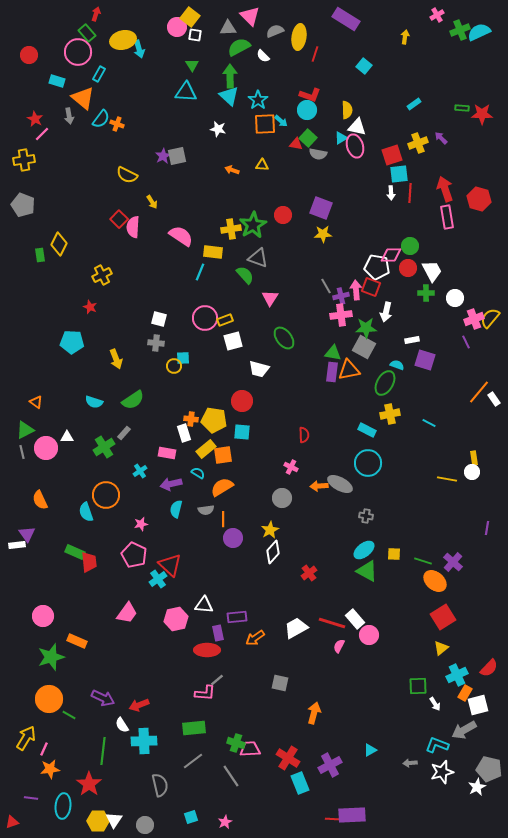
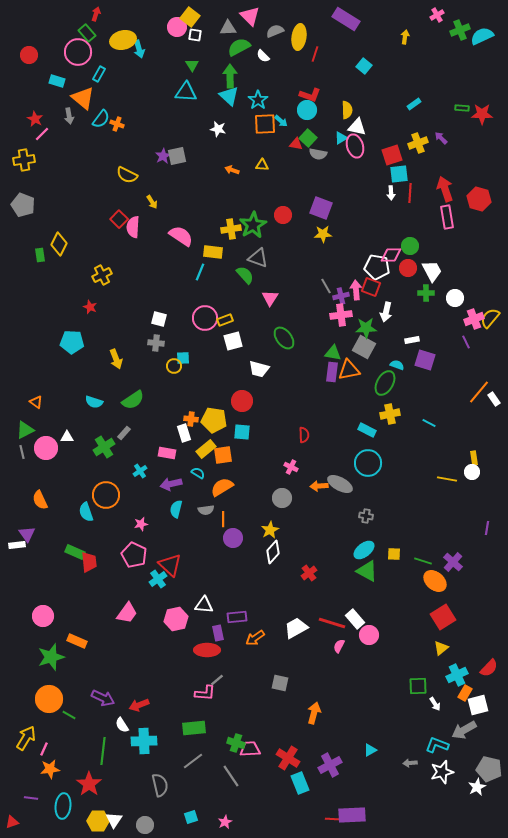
cyan semicircle at (479, 32): moved 3 px right, 4 px down
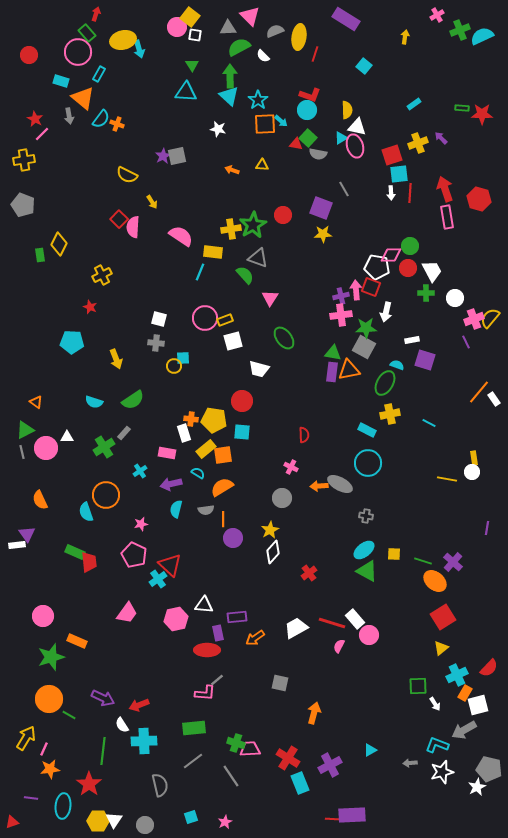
cyan rectangle at (57, 81): moved 4 px right
gray line at (326, 286): moved 18 px right, 97 px up
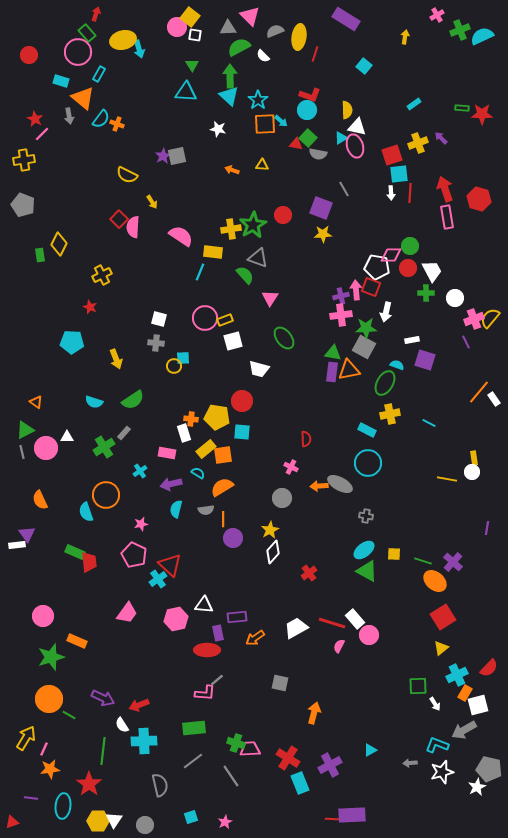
yellow pentagon at (214, 420): moved 3 px right, 3 px up
red semicircle at (304, 435): moved 2 px right, 4 px down
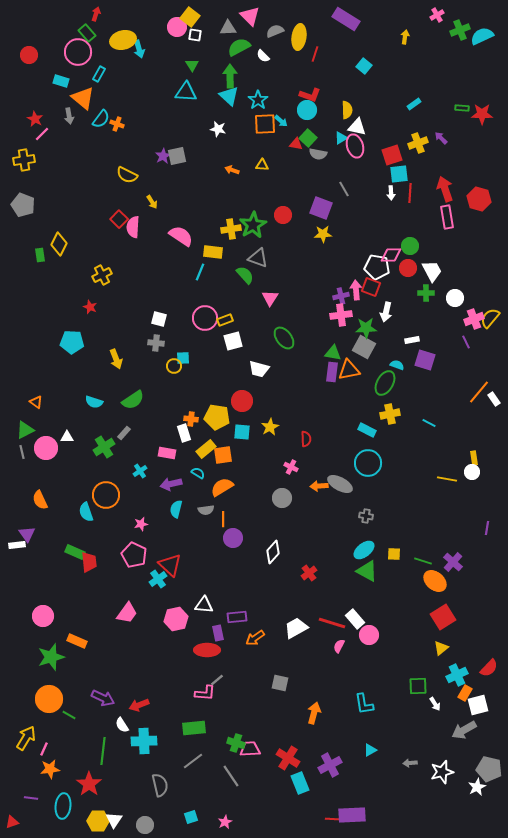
yellow star at (270, 530): moved 103 px up
cyan L-shape at (437, 745): moved 73 px left, 41 px up; rotated 120 degrees counterclockwise
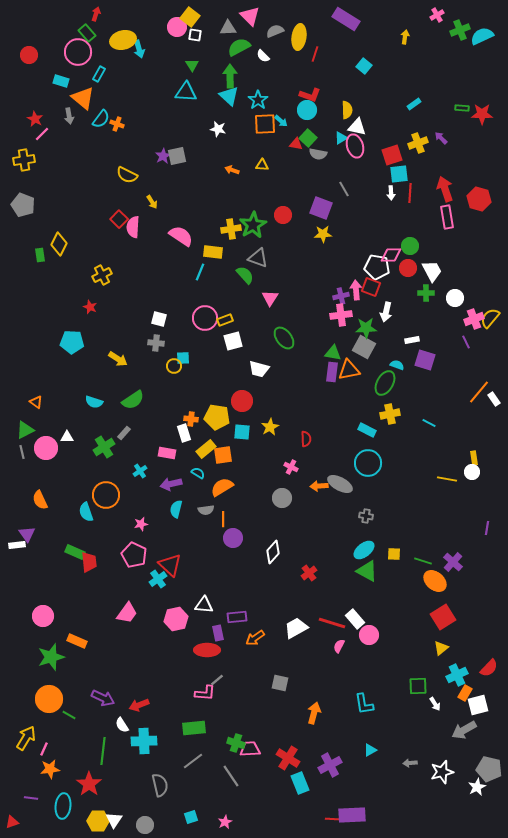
yellow arrow at (116, 359): moved 2 px right; rotated 36 degrees counterclockwise
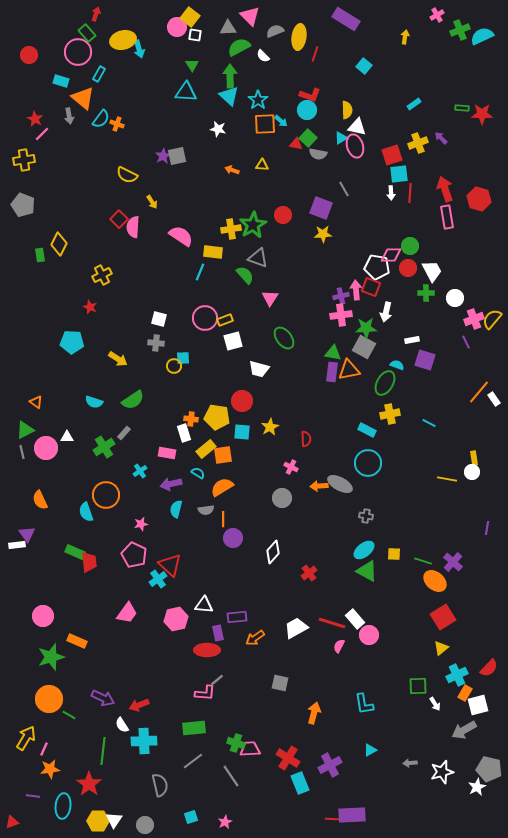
yellow semicircle at (490, 318): moved 2 px right, 1 px down
purple line at (31, 798): moved 2 px right, 2 px up
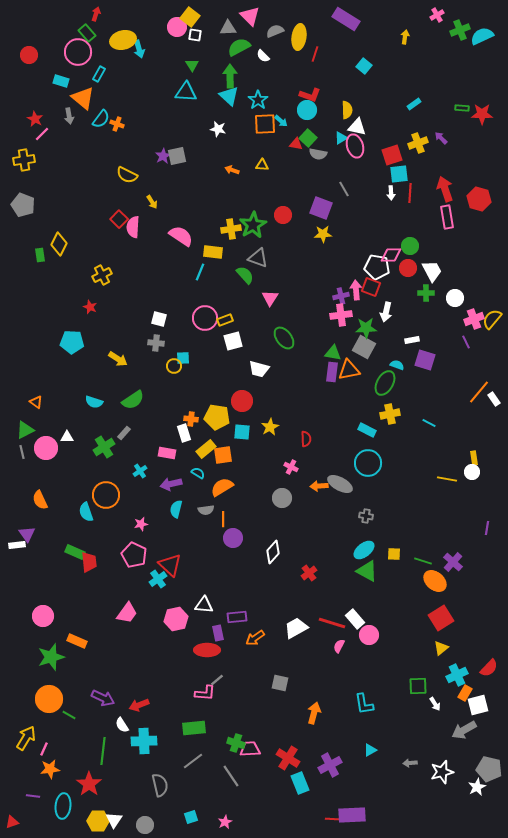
red square at (443, 617): moved 2 px left, 1 px down
